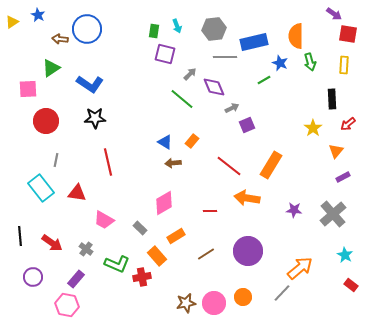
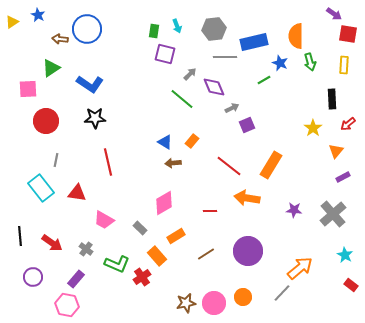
red cross at (142, 277): rotated 24 degrees counterclockwise
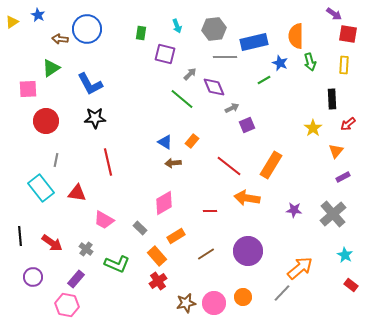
green rectangle at (154, 31): moved 13 px left, 2 px down
blue L-shape at (90, 84): rotated 28 degrees clockwise
red cross at (142, 277): moved 16 px right, 4 px down
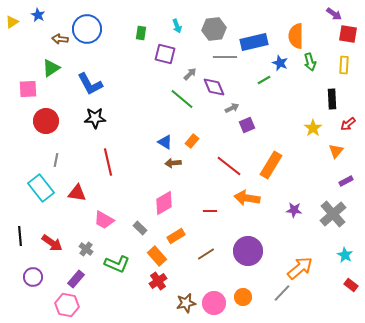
purple rectangle at (343, 177): moved 3 px right, 4 px down
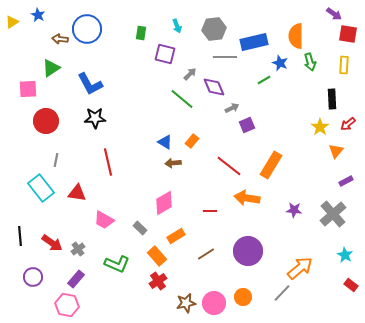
yellow star at (313, 128): moved 7 px right, 1 px up
gray cross at (86, 249): moved 8 px left; rotated 16 degrees clockwise
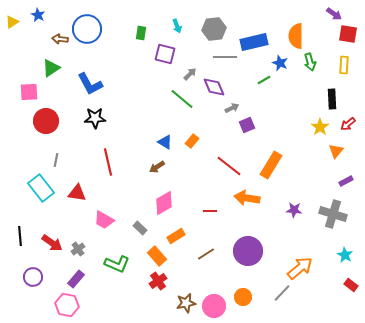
pink square at (28, 89): moved 1 px right, 3 px down
brown arrow at (173, 163): moved 16 px left, 4 px down; rotated 28 degrees counterclockwise
gray cross at (333, 214): rotated 32 degrees counterclockwise
pink circle at (214, 303): moved 3 px down
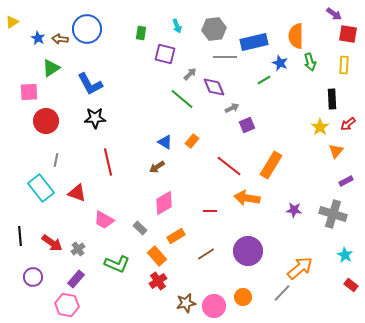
blue star at (38, 15): moved 23 px down
red triangle at (77, 193): rotated 12 degrees clockwise
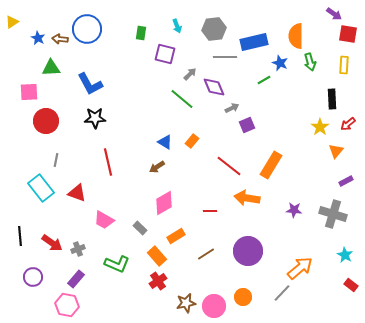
green triangle at (51, 68): rotated 30 degrees clockwise
gray cross at (78, 249): rotated 16 degrees clockwise
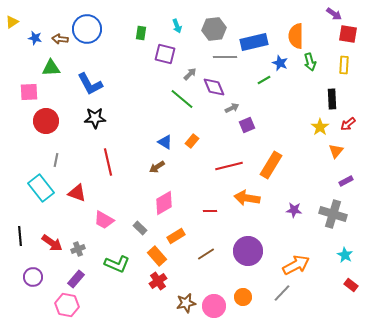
blue star at (38, 38): moved 3 px left; rotated 16 degrees counterclockwise
red line at (229, 166): rotated 52 degrees counterclockwise
orange arrow at (300, 268): moved 4 px left, 3 px up; rotated 12 degrees clockwise
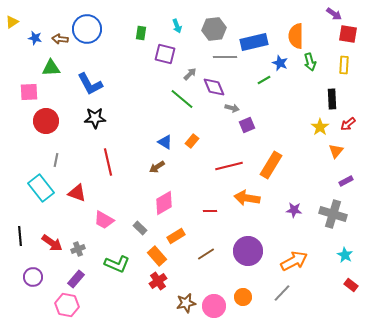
gray arrow at (232, 108): rotated 40 degrees clockwise
orange arrow at (296, 265): moved 2 px left, 4 px up
